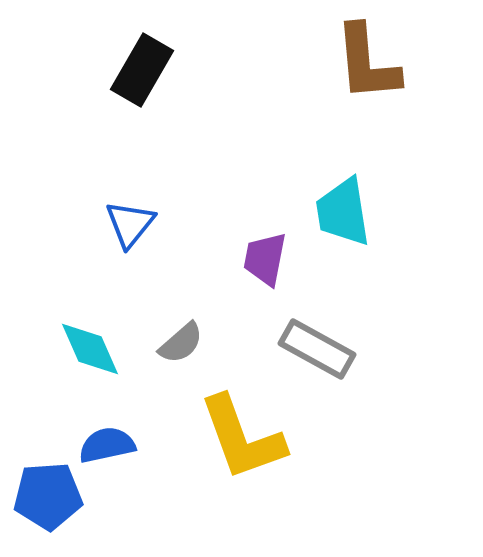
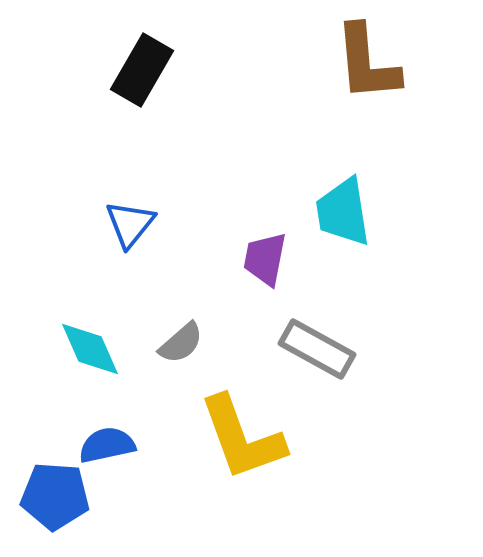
blue pentagon: moved 7 px right; rotated 8 degrees clockwise
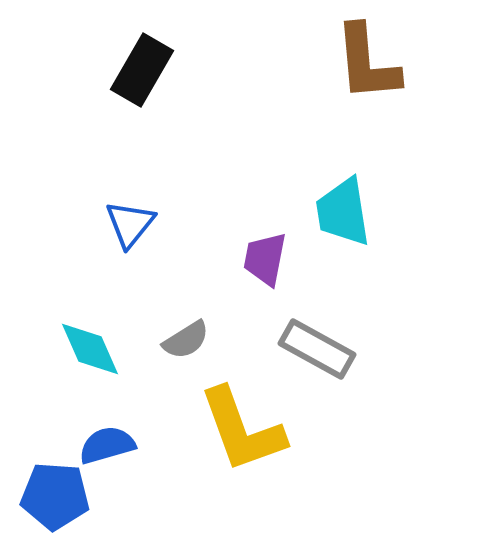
gray semicircle: moved 5 px right, 3 px up; rotated 9 degrees clockwise
yellow L-shape: moved 8 px up
blue semicircle: rotated 4 degrees counterclockwise
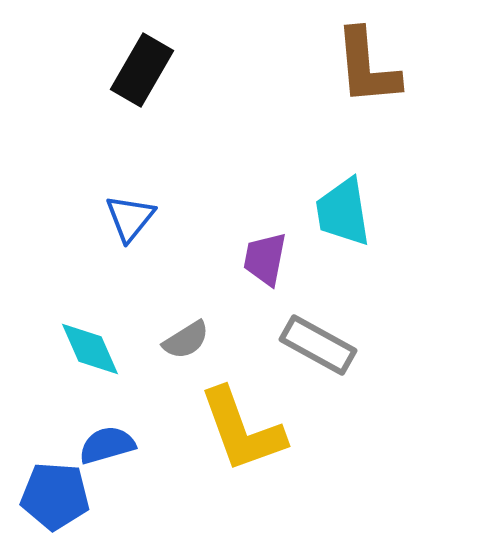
brown L-shape: moved 4 px down
blue triangle: moved 6 px up
gray rectangle: moved 1 px right, 4 px up
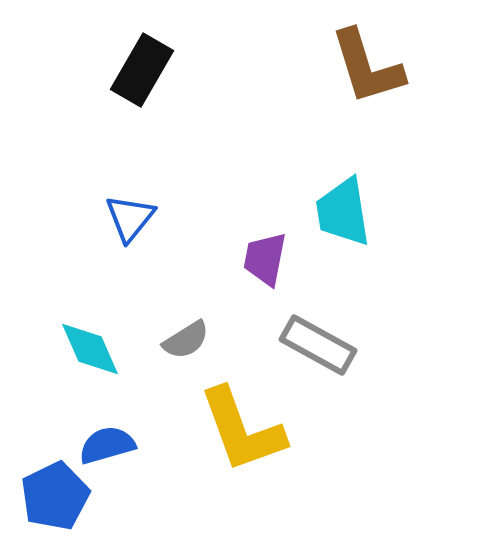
brown L-shape: rotated 12 degrees counterclockwise
blue pentagon: rotated 30 degrees counterclockwise
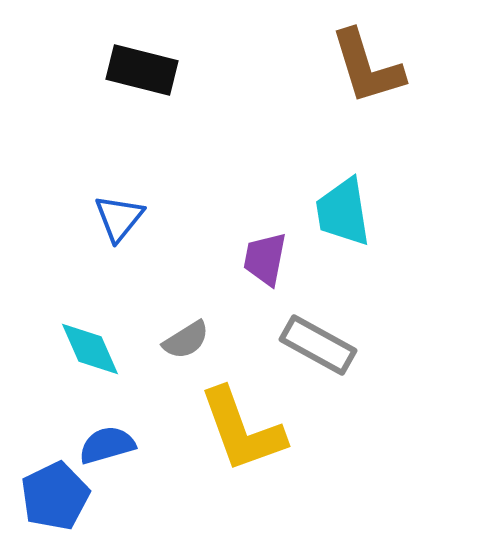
black rectangle: rotated 74 degrees clockwise
blue triangle: moved 11 px left
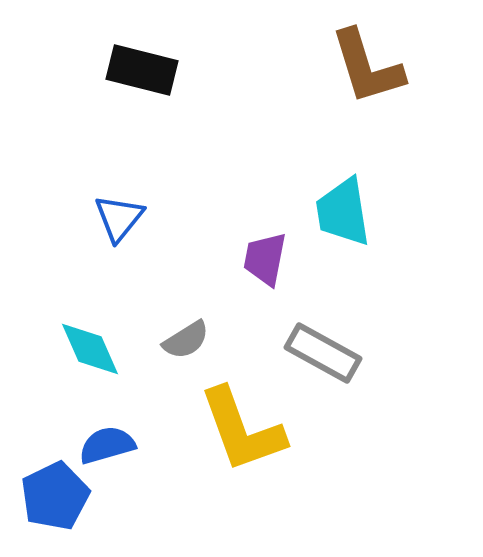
gray rectangle: moved 5 px right, 8 px down
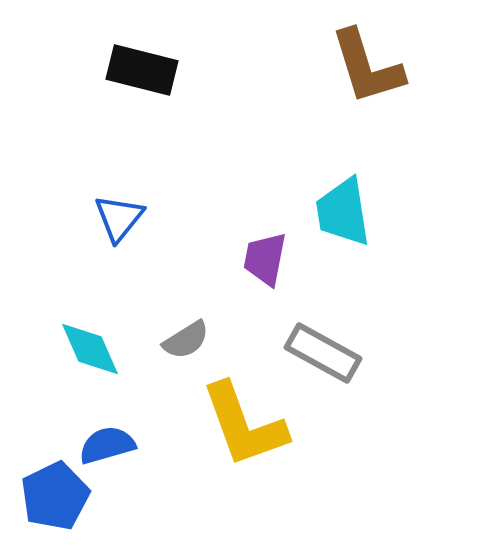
yellow L-shape: moved 2 px right, 5 px up
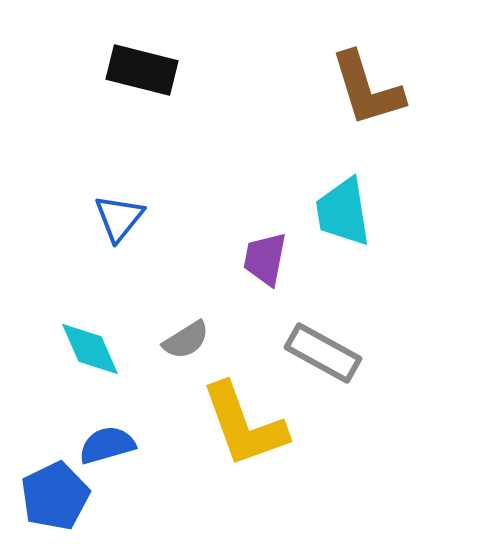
brown L-shape: moved 22 px down
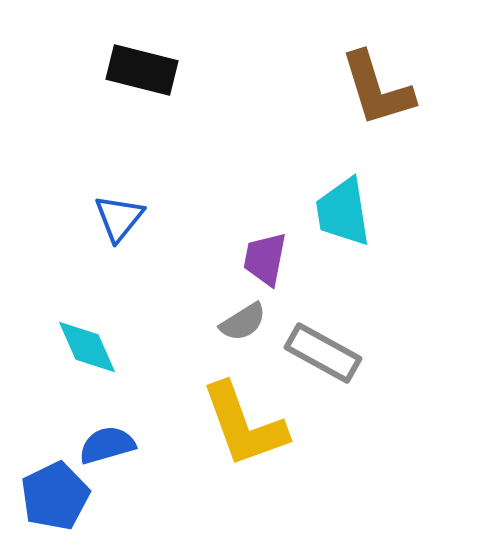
brown L-shape: moved 10 px right
gray semicircle: moved 57 px right, 18 px up
cyan diamond: moved 3 px left, 2 px up
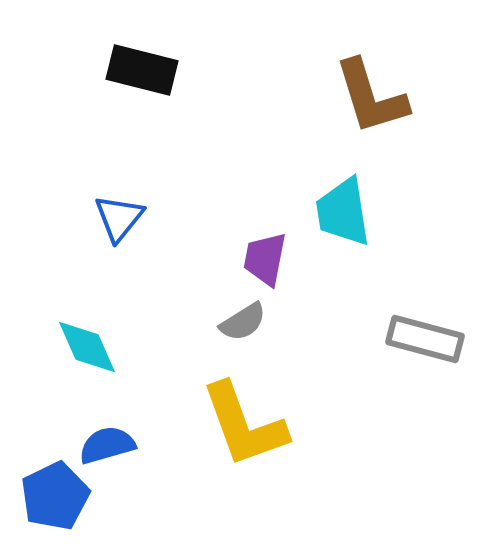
brown L-shape: moved 6 px left, 8 px down
gray rectangle: moved 102 px right, 14 px up; rotated 14 degrees counterclockwise
